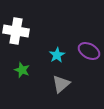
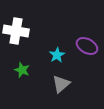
purple ellipse: moved 2 px left, 5 px up
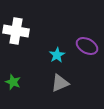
green star: moved 9 px left, 12 px down
gray triangle: moved 1 px left, 1 px up; rotated 18 degrees clockwise
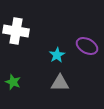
gray triangle: rotated 24 degrees clockwise
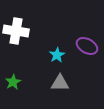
green star: rotated 21 degrees clockwise
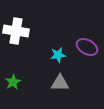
purple ellipse: moved 1 px down
cyan star: moved 1 px right; rotated 21 degrees clockwise
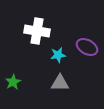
white cross: moved 21 px right
